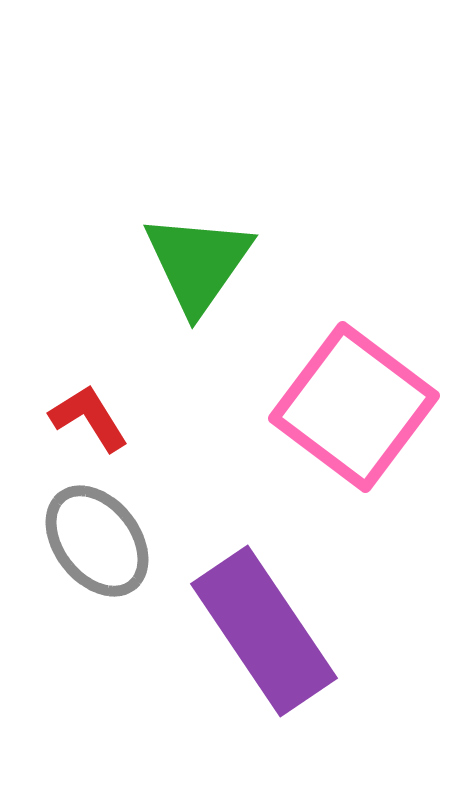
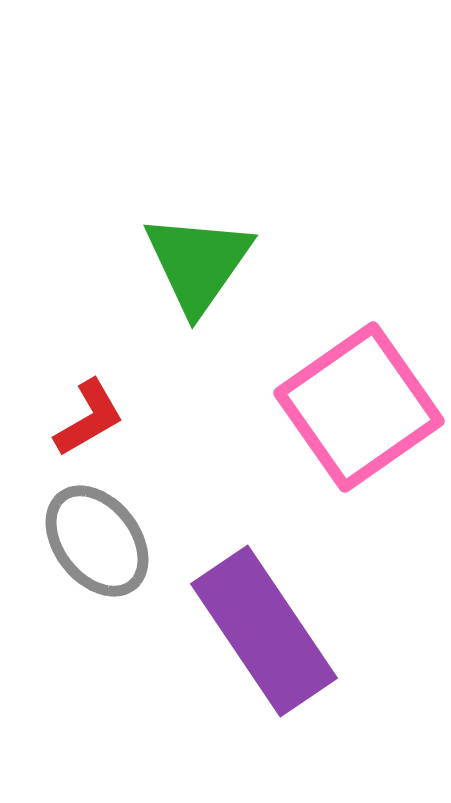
pink square: moved 5 px right; rotated 18 degrees clockwise
red L-shape: rotated 92 degrees clockwise
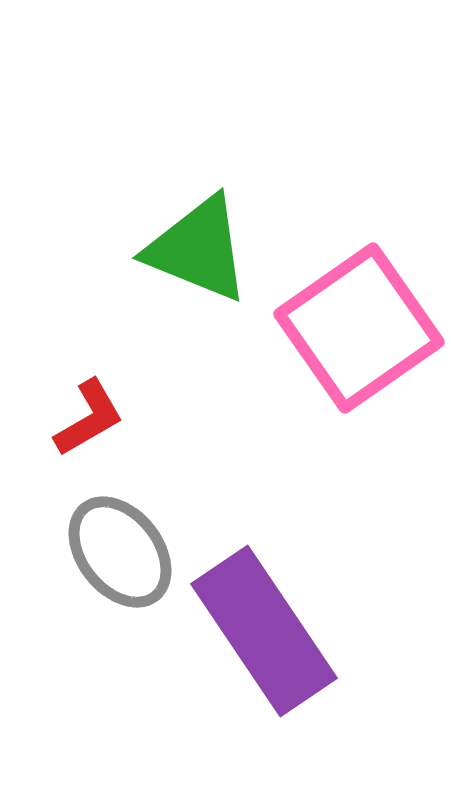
green triangle: moved 14 px up; rotated 43 degrees counterclockwise
pink square: moved 79 px up
gray ellipse: moved 23 px right, 11 px down
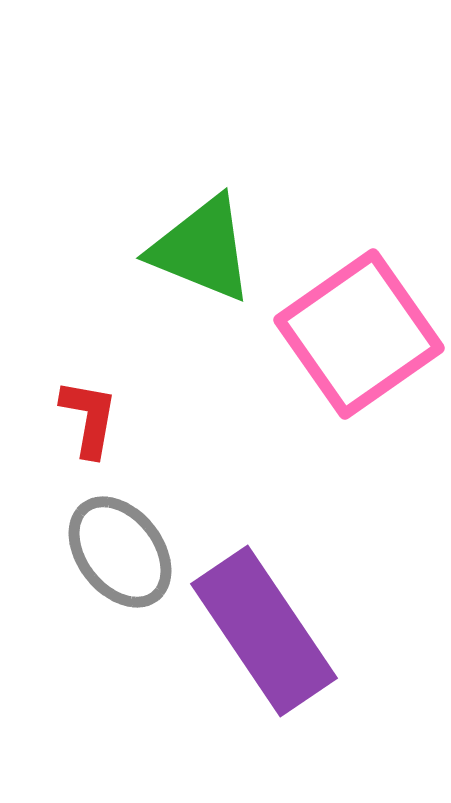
green triangle: moved 4 px right
pink square: moved 6 px down
red L-shape: rotated 50 degrees counterclockwise
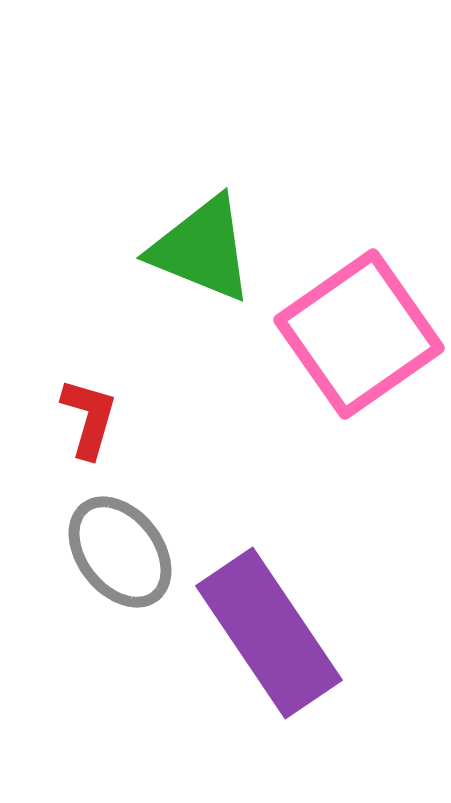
red L-shape: rotated 6 degrees clockwise
purple rectangle: moved 5 px right, 2 px down
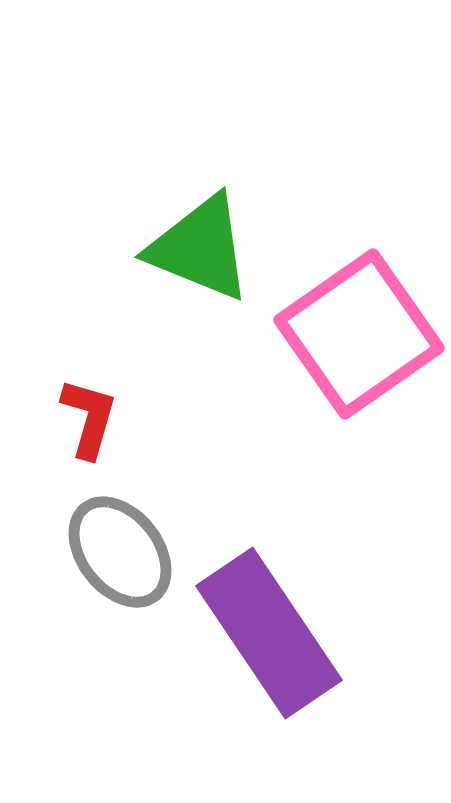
green triangle: moved 2 px left, 1 px up
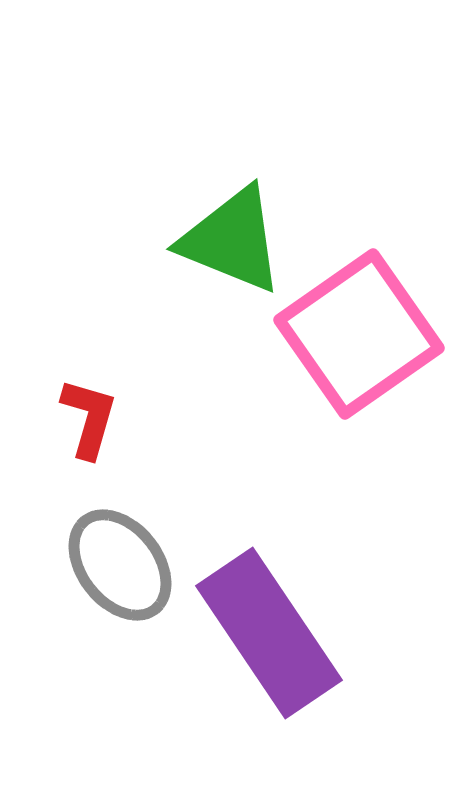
green triangle: moved 32 px right, 8 px up
gray ellipse: moved 13 px down
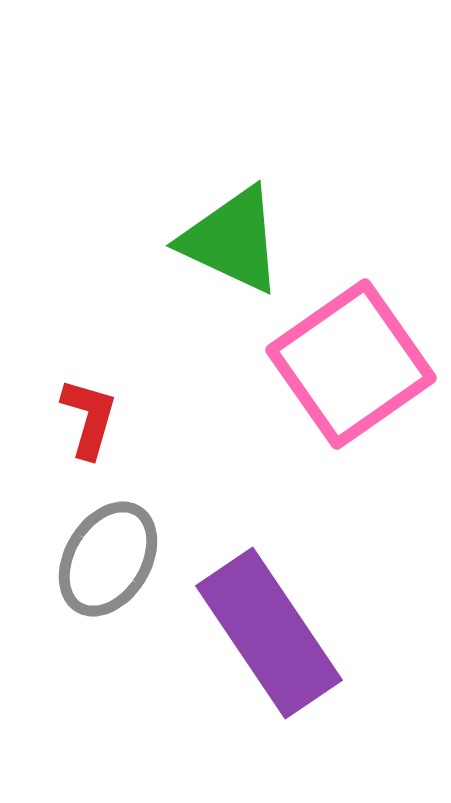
green triangle: rotated 3 degrees clockwise
pink square: moved 8 px left, 30 px down
gray ellipse: moved 12 px left, 6 px up; rotated 69 degrees clockwise
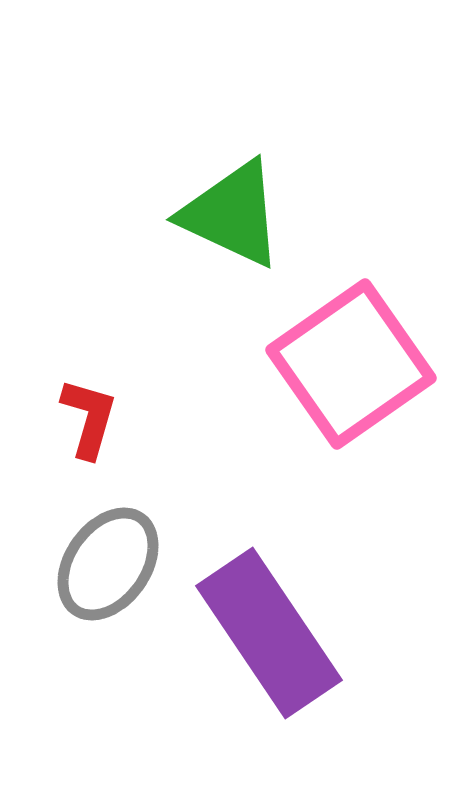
green triangle: moved 26 px up
gray ellipse: moved 5 px down; rotated 4 degrees clockwise
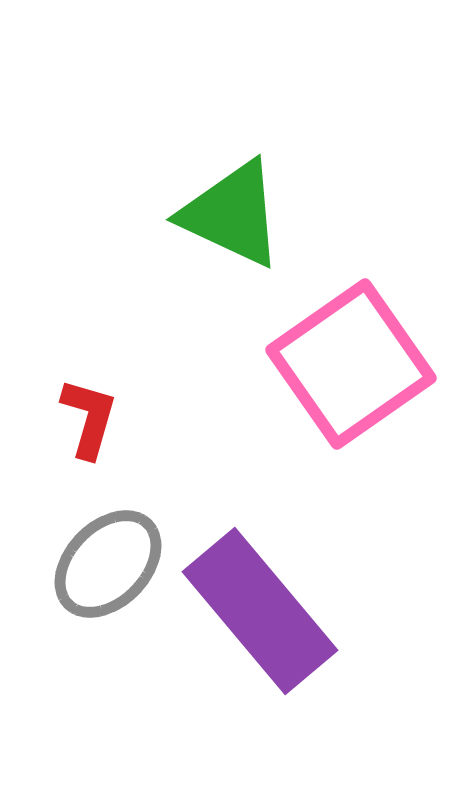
gray ellipse: rotated 9 degrees clockwise
purple rectangle: moved 9 px left, 22 px up; rotated 6 degrees counterclockwise
